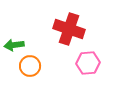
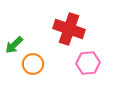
green arrow: rotated 36 degrees counterclockwise
orange circle: moved 3 px right, 2 px up
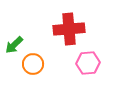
red cross: rotated 24 degrees counterclockwise
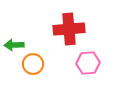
green arrow: rotated 42 degrees clockwise
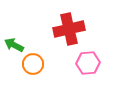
red cross: rotated 8 degrees counterclockwise
green arrow: rotated 30 degrees clockwise
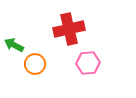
orange circle: moved 2 px right
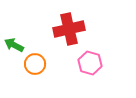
pink hexagon: moved 2 px right; rotated 20 degrees clockwise
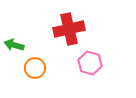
green arrow: rotated 12 degrees counterclockwise
orange circle: moved 4 px down
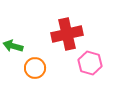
red cross: moved 2 px left, 5 px down
green arrow: moved 1 px left, 1 px down
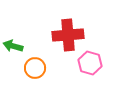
red cross: moved 1 px right, 1 px down; rotated 8 degrees clockwise
